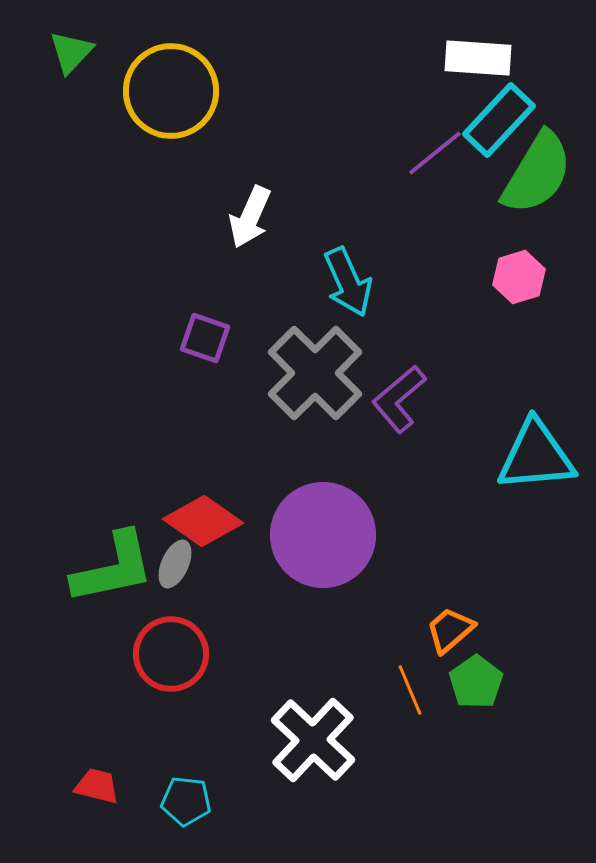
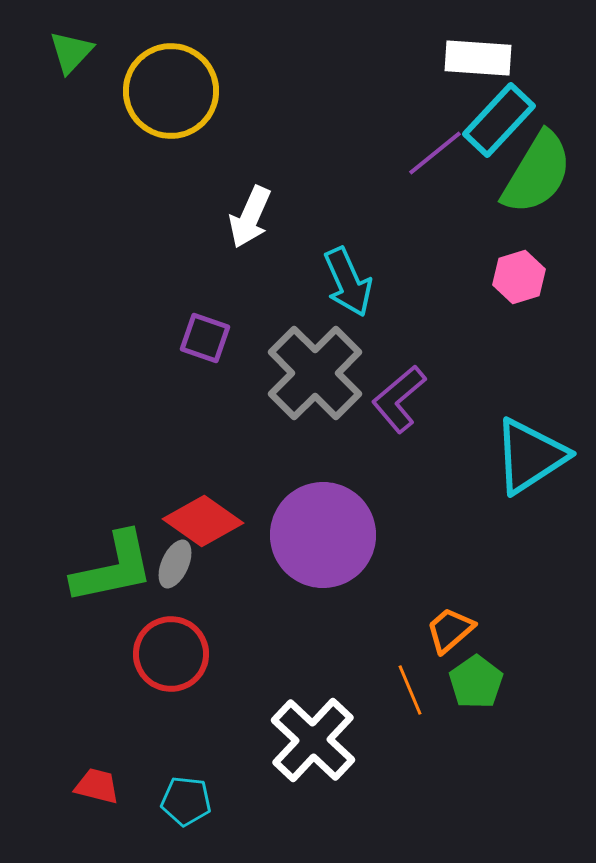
cyan triangle: moved 6 px left; rotated 28 degrees counterclockwise
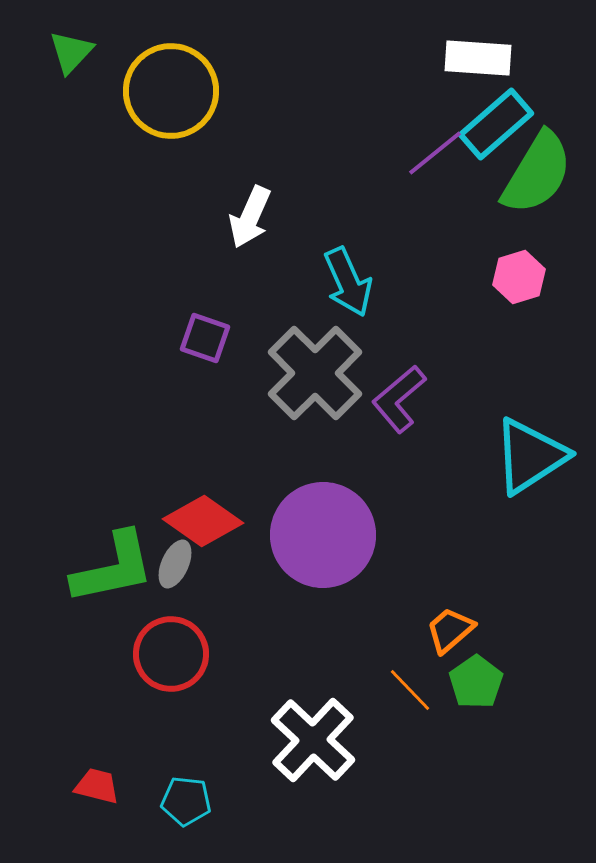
cyan rectangle: moved 3 px left, 4 px down; rotated 6 degrees clockwise
orange line: rotated 21 degrees counterclockwise
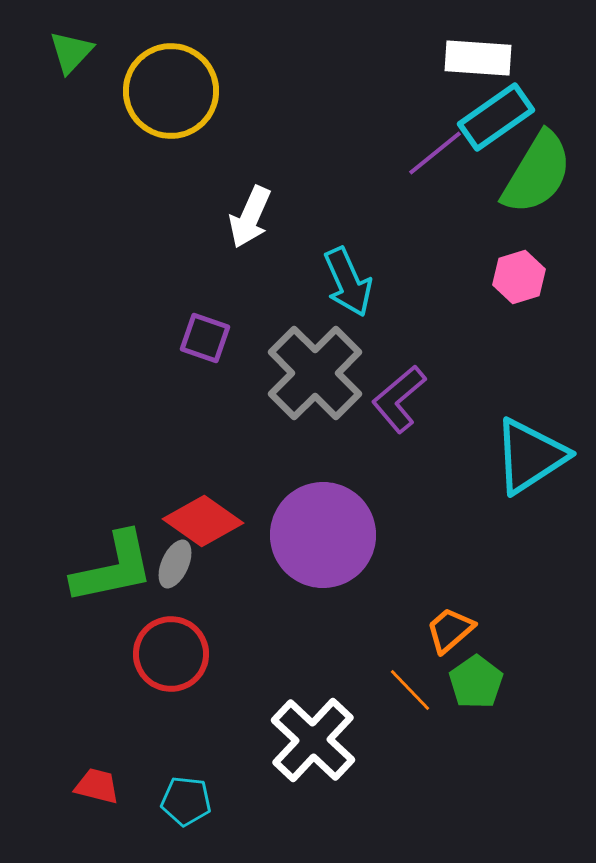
cyan rectangle: moved 7 px up; rotated 6 degrees clockwise
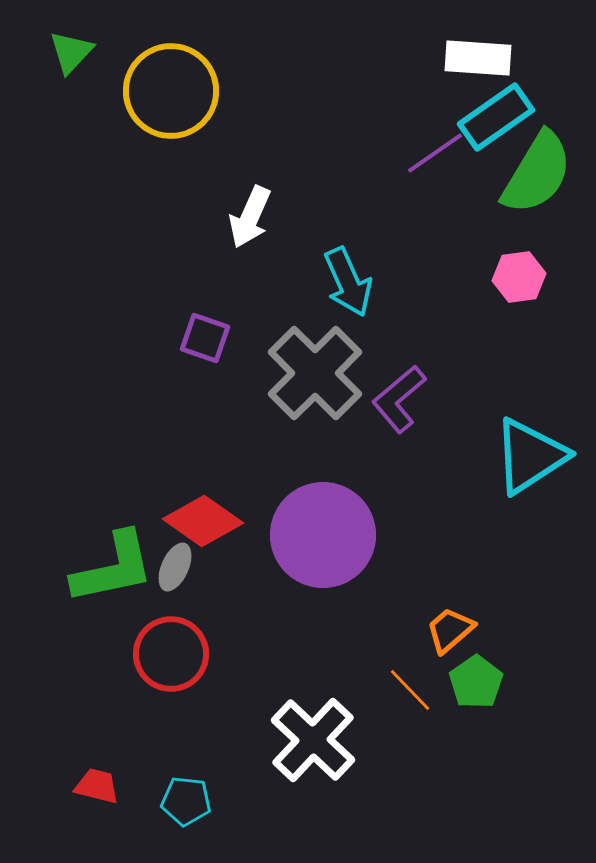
purple line: rotated 4 degrees clockwise
pink hexagon: rotated 9 degrees clockwise
gray ellipse: moved 3 px down
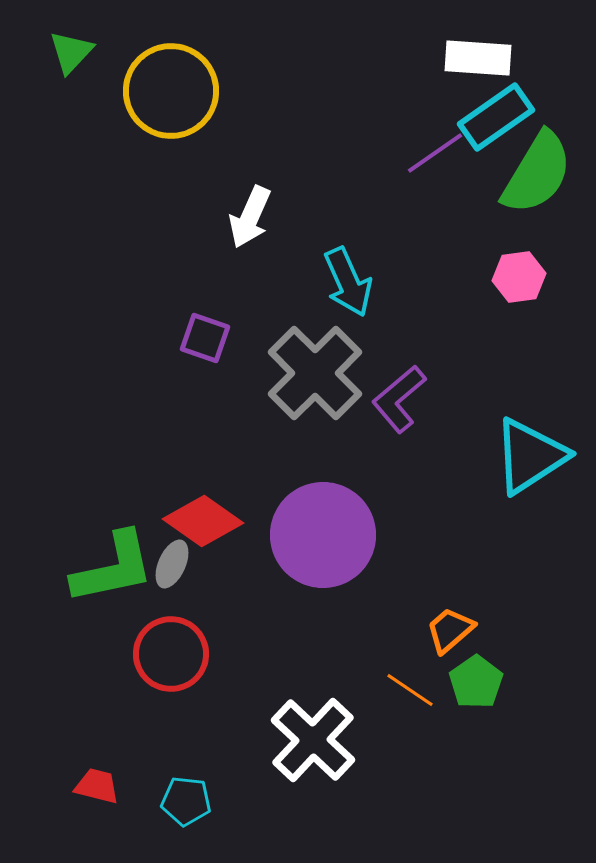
gray ellipse: moved 3 px left, 3 px up
orange line: rotated 12 degrees counterclockwise
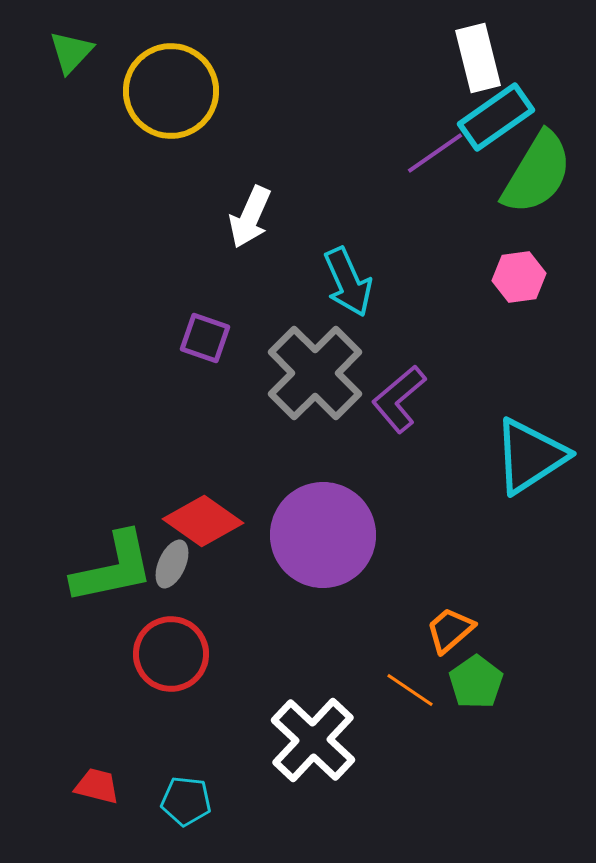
white rectangle: rotated 72 degrees clockwise
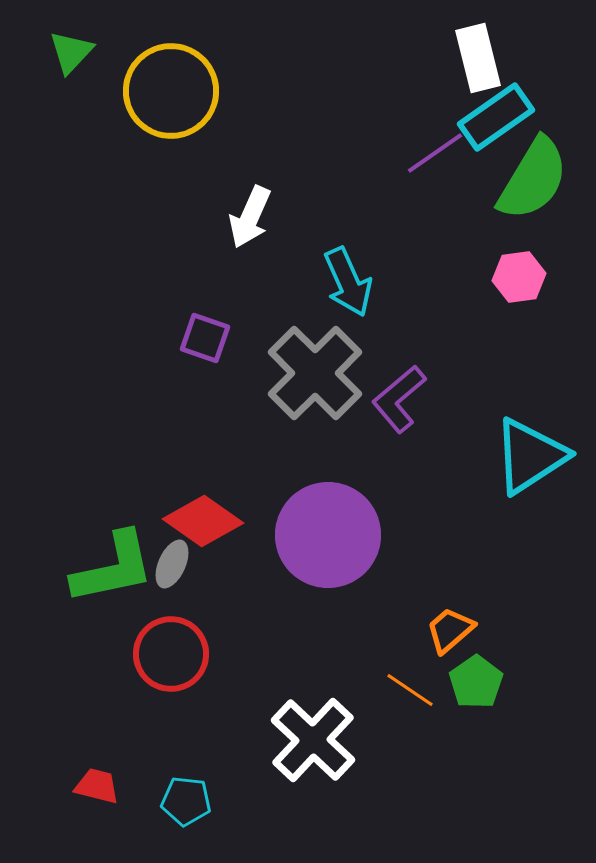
green semicircle: moved 4 px left, 6 px down
purple circle: moved 5 px right
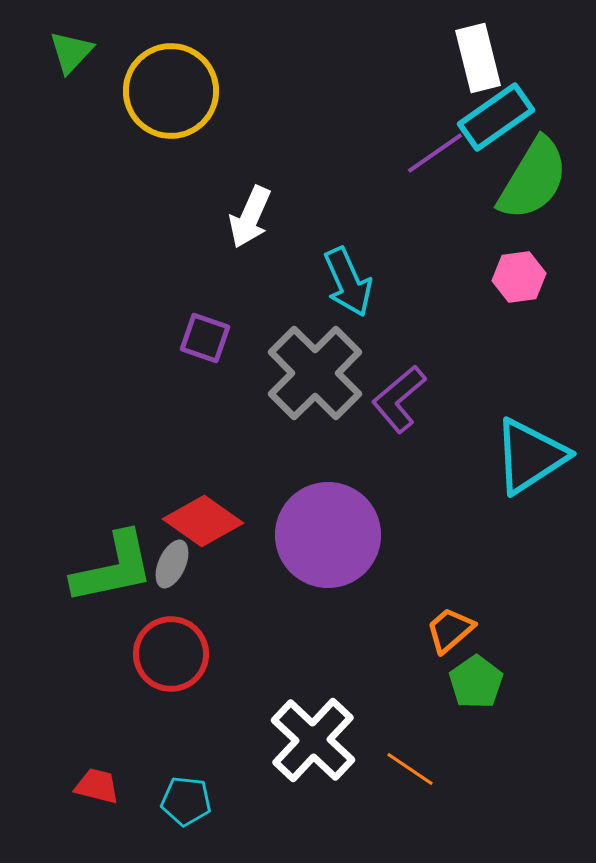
orange line: moved 79 px down
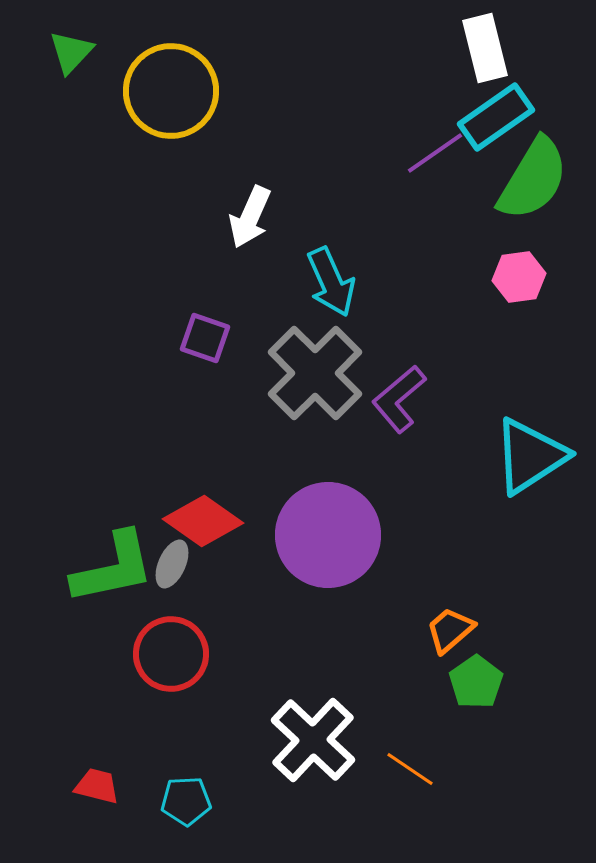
white rectangle: moved 7 px right, 10 px up
cyan arrow: moved 17 px left
cyan pentagon: rotated 9 degrees counterclockwise
